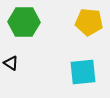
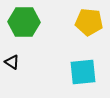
black triangle: moved 1 px right, 1 px up
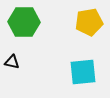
yellow pentagon: rotated 16 degrees counterclockwise
black triangle: rotated 21 degrees counterclockwise
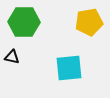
black triangle: moved 5 px up
cyan square: moved 14 px left, 4 px up
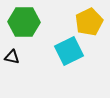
yellow pentagon: rotated 16 degrees counterclockwise
cyan square: moved 17 px up; rotated 20 degrees counterclockwise
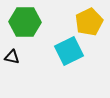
green hexagon: moved 1 px right
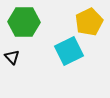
green hexagon: moved 1 px left
black triangle: rotated 35 degrees clockwise
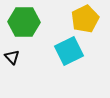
yellow pentagon: moved 4 px left, 3 px up
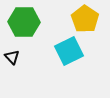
yellow pentagon: rotated 12 degrees counterclockwise
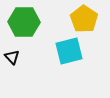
yellow pentagon: moved 1 px left
cyan square: rotated 12 degrees clockwise
